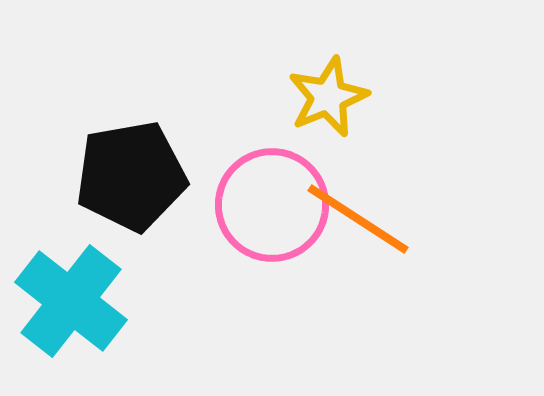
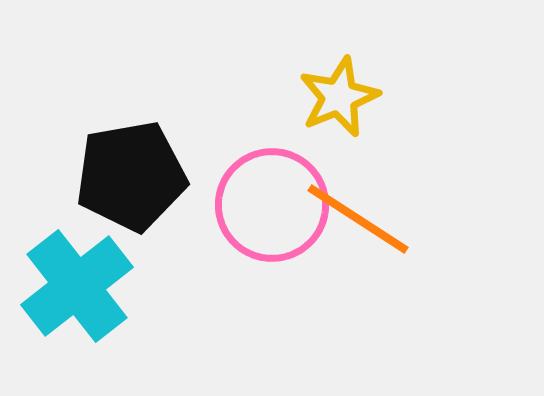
yellow star: moved 11 px right
cyan cross: moved 6 px right, 15 px up; rotated 14 degrees clockwise
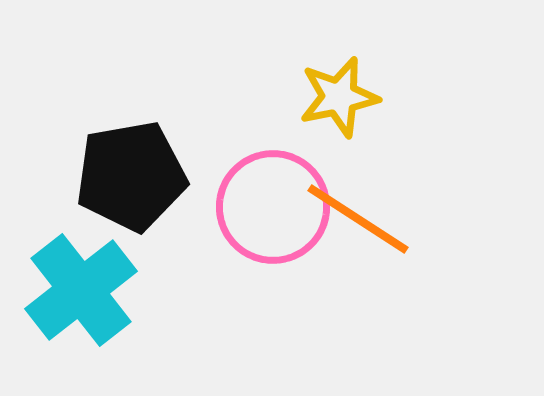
yellow star: rotated 10 degrees clockwise
pink circle: moved 1 px right, 2 px down
cyan cross: moved 4 px right, 4 px down
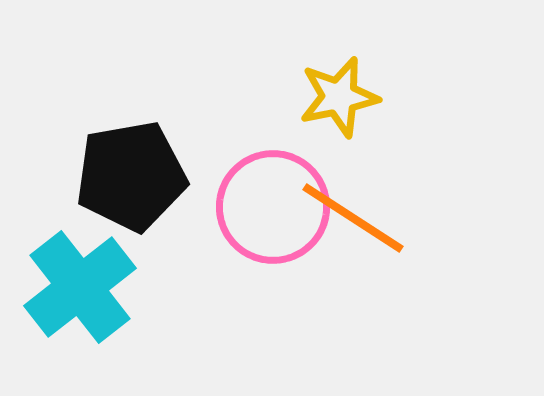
orange line: moved 5 px left, 1 px up
cyan cross: moved 1 px left, 3 px up
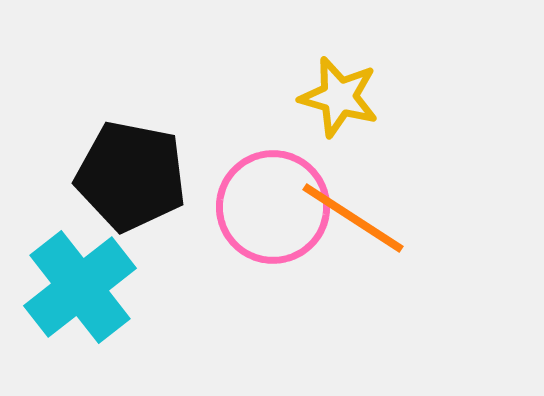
yellow star: rotated 28 degrees clockwise
black pentagon: rotated 21 degrees clockwise
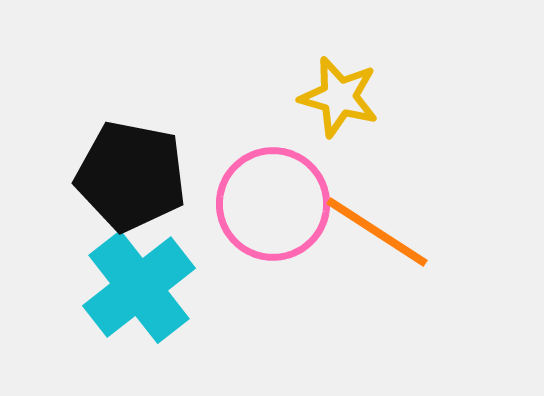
pink circle: moved 3 px up
orange line: moved 24 px right, 14 px down
cyan cross: moved 59 px right
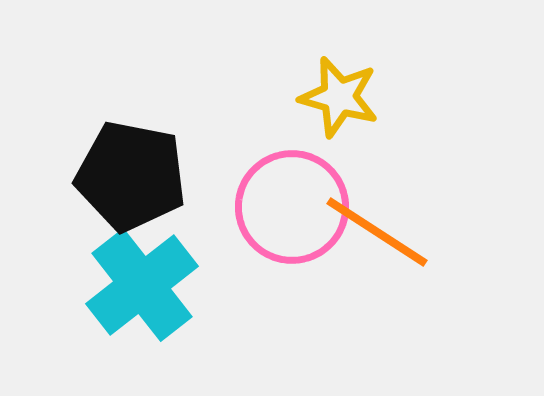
pink circle: moved 19 px right, 3 px down
cyan cross: moved 3 px right, 2 px up
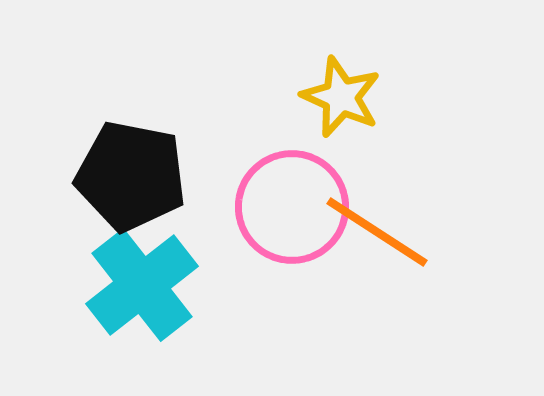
yellow star: moved 2 px right; rotated 8 degrees clockwise
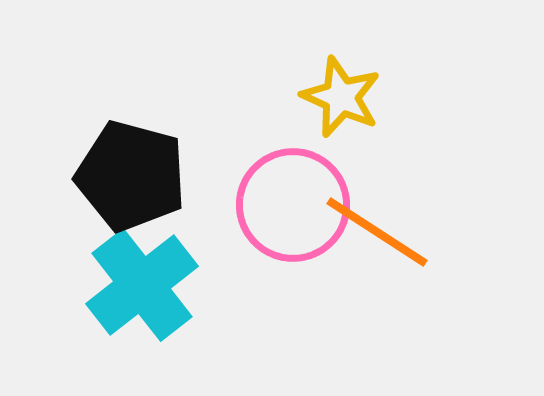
black pentagon: rotated 4 degrees clockwise
pink circle: moved 1 px right, 2 px up
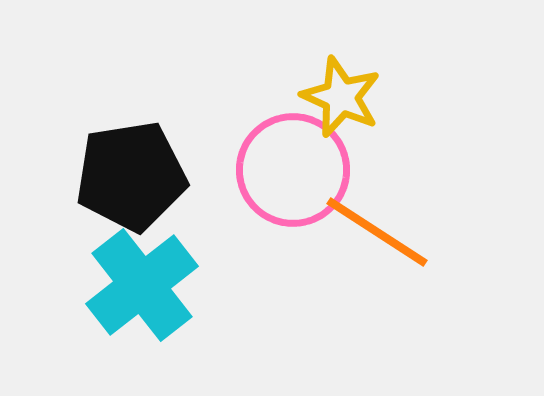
black pentagon: rotated 24 degrees counterclockwise
pink circle: moved 35 px up
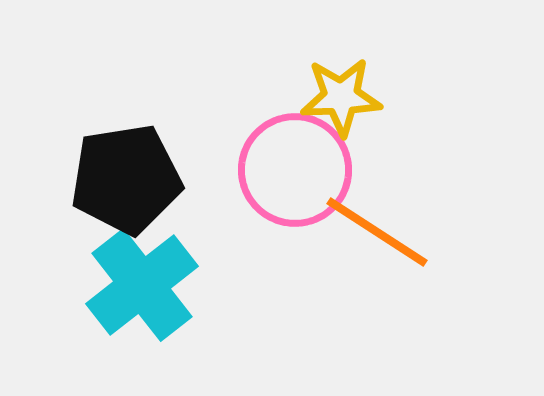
yellow star: rotated 26 degrees counterclockwise
pink circle: moved 2 px right
black pentagon: moved 5 px left, 3 px down
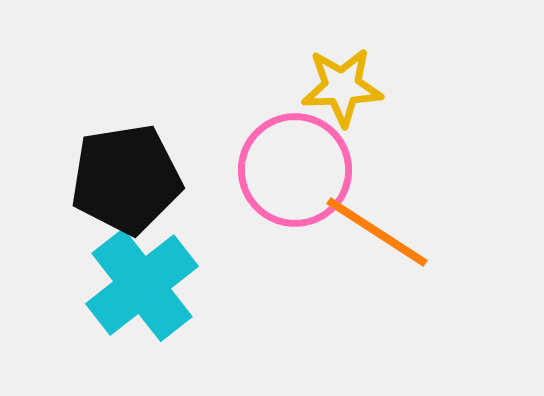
yellow star: moved 1 px right, 10 px up
